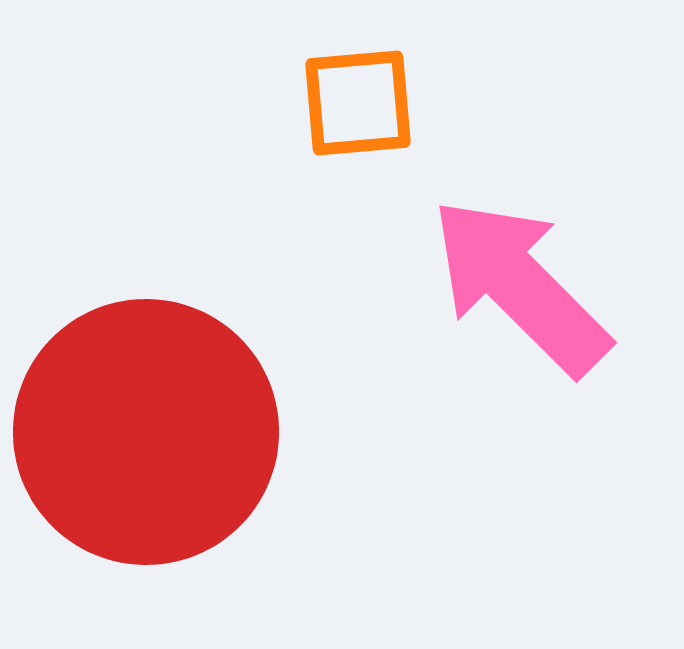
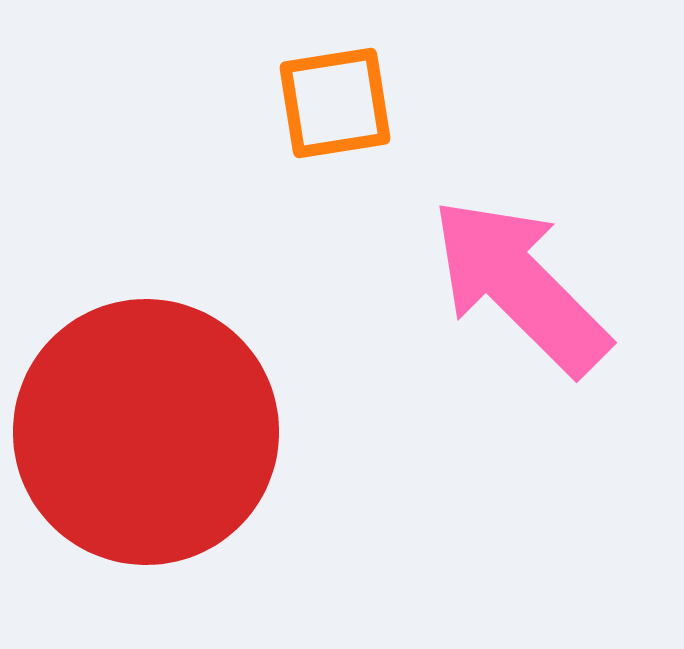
orange square: moved 23 px left; rotated 4 degrees counterclockwise
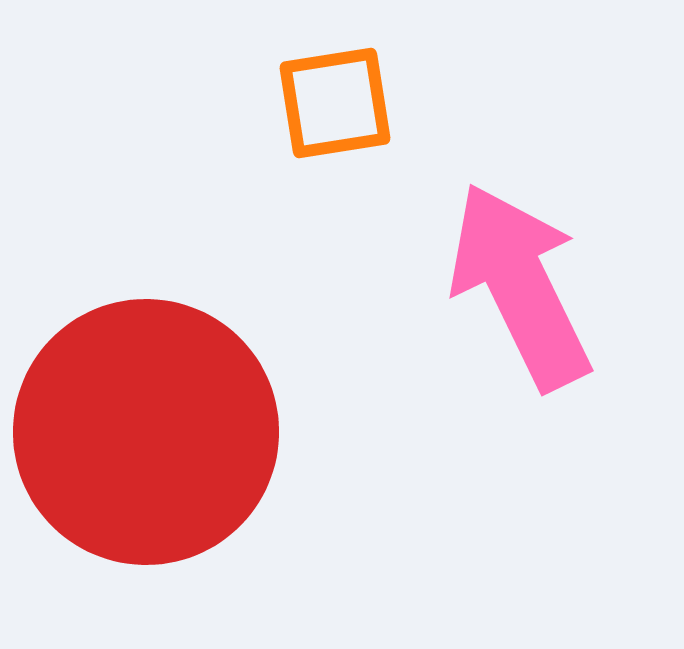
pink arrow: rotated 19 degrees clockwise
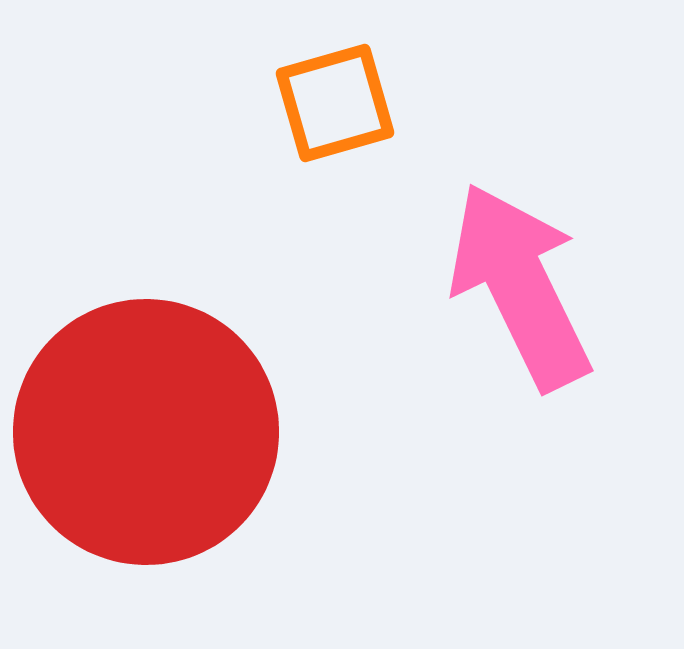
orange square: rotated 7 degrees counterclockwise
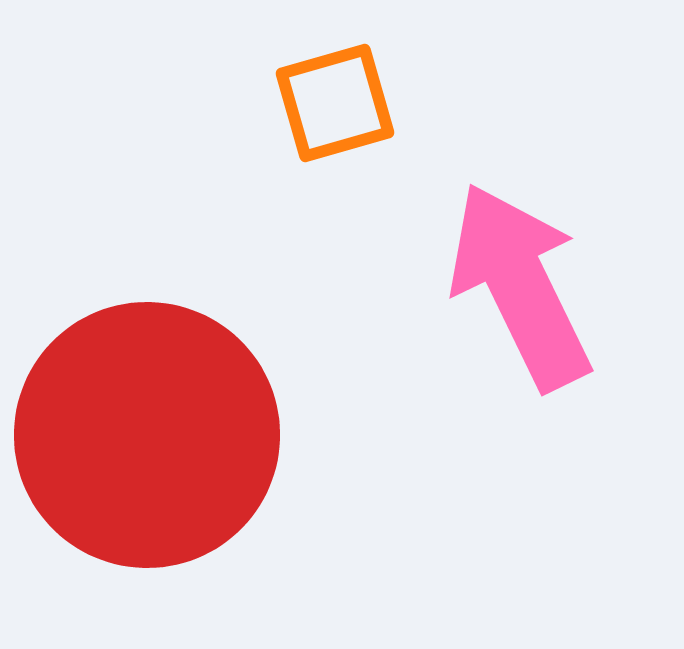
red circle: moved 1 px right, 3 px down
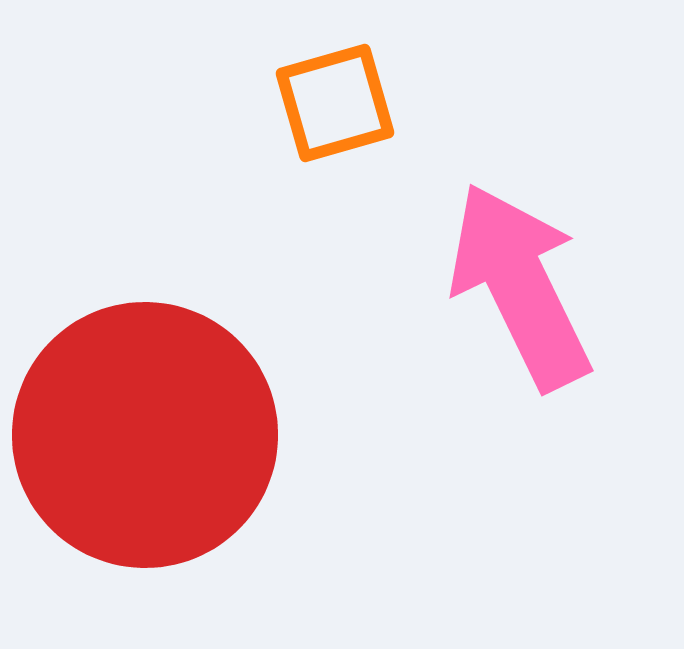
red circle: moved 2 px left
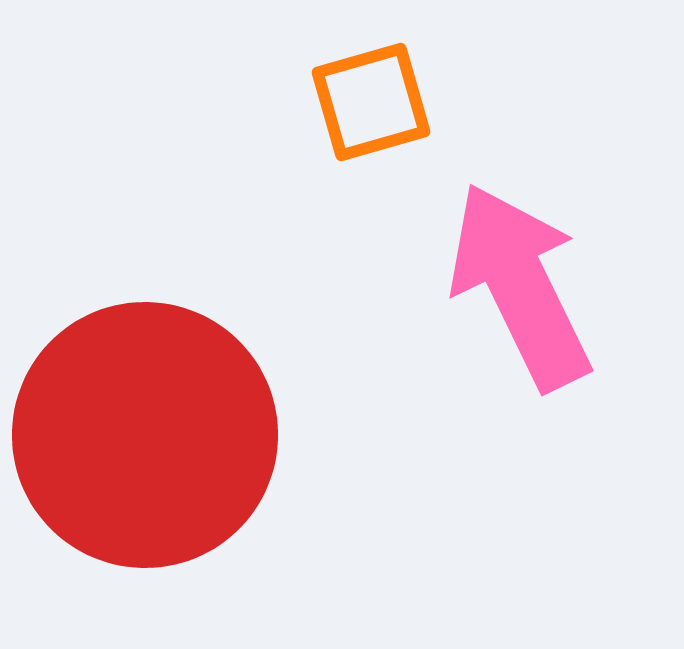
orange square: moved 36 px right, 1 px up
